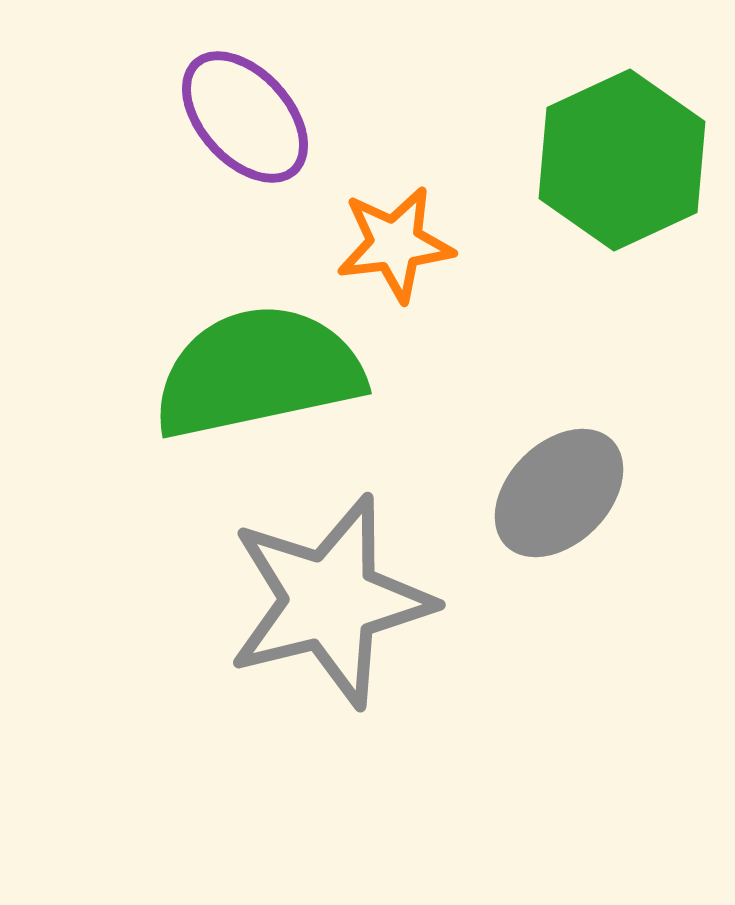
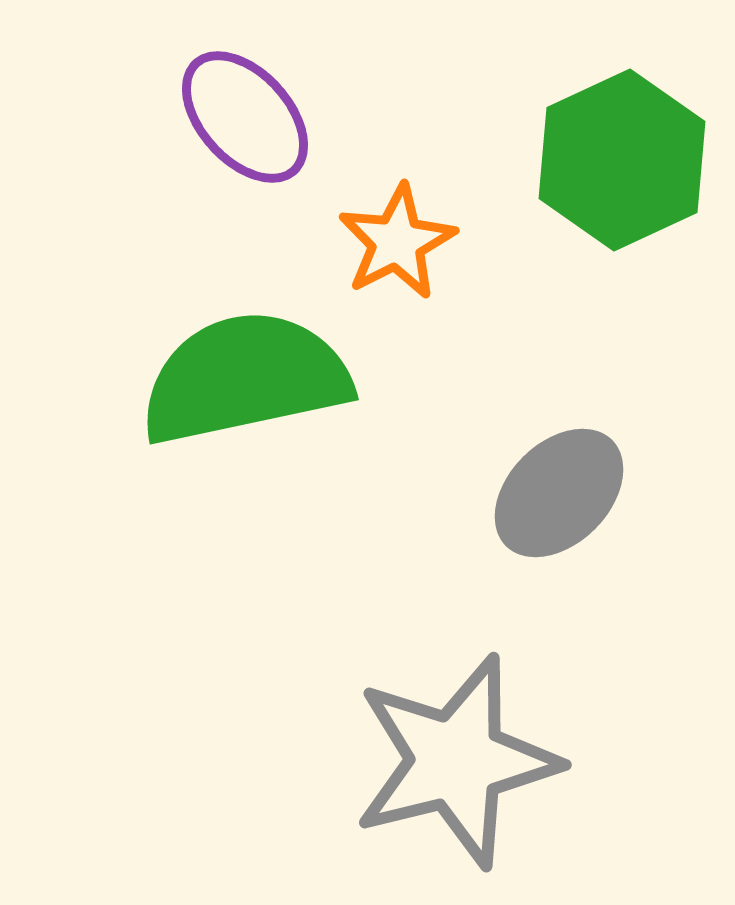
orange star: moved 2 px right, 2 px up; rotated 20 degrees counterclockwise
green semicircle: moved 13 px left, 6 px down
gray star: moved 126 px right, 160 px down
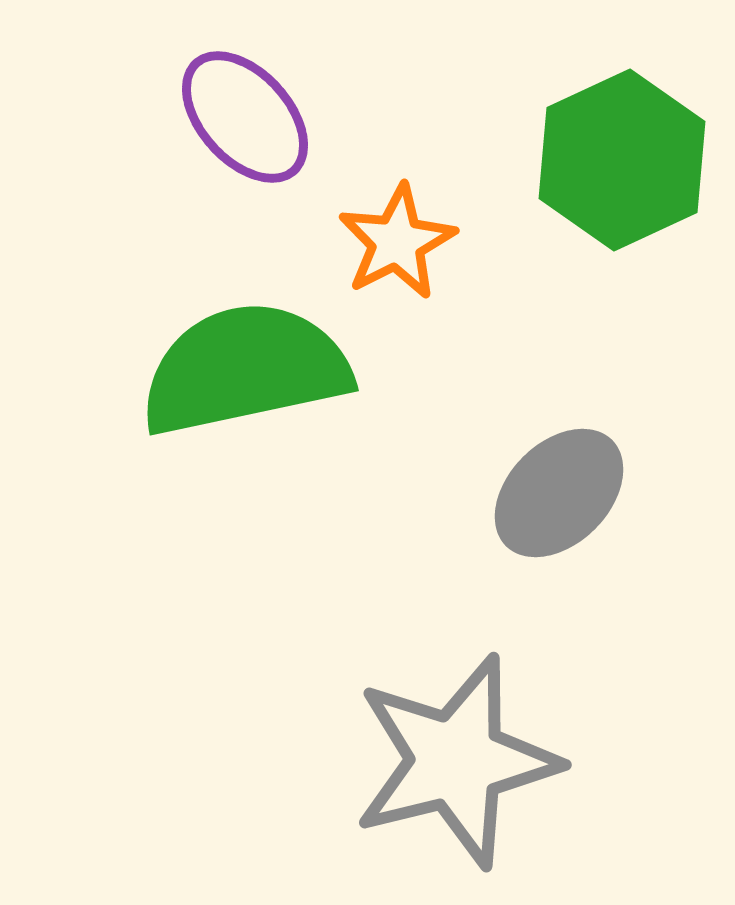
green semicircle: moved 9 px up
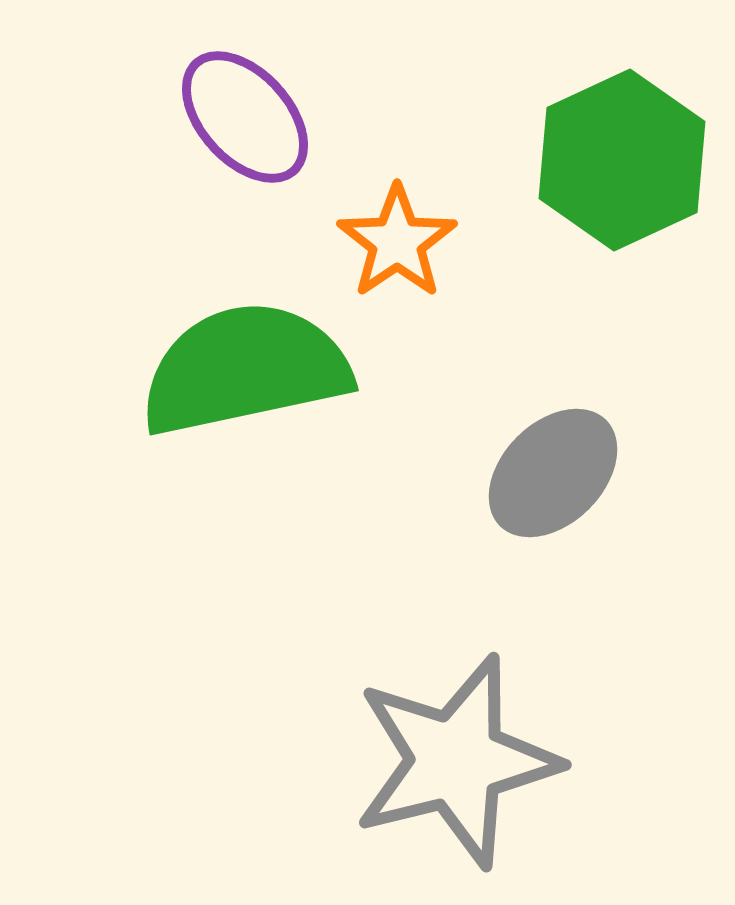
orange star: rotated 7 degrees counterclockwise
gray ellipse: moved 6 px left, 20 px up
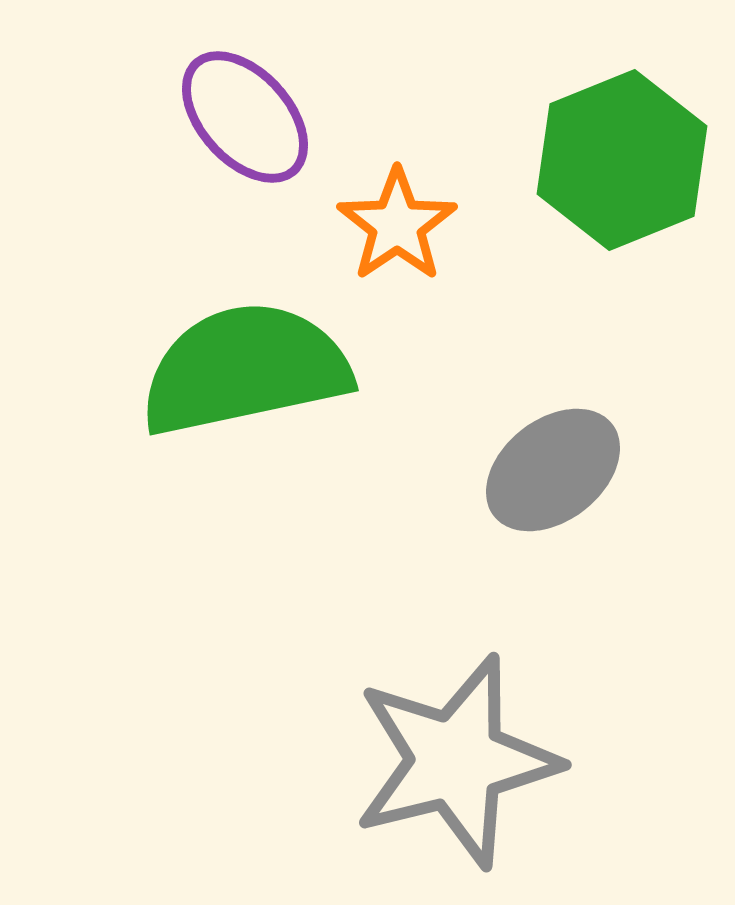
green hexagon: rotated 3 degrees clockwise
orange star: moved 17 px up
gray ellipse: moved 3 px up; rotated 7 degrees clockwise
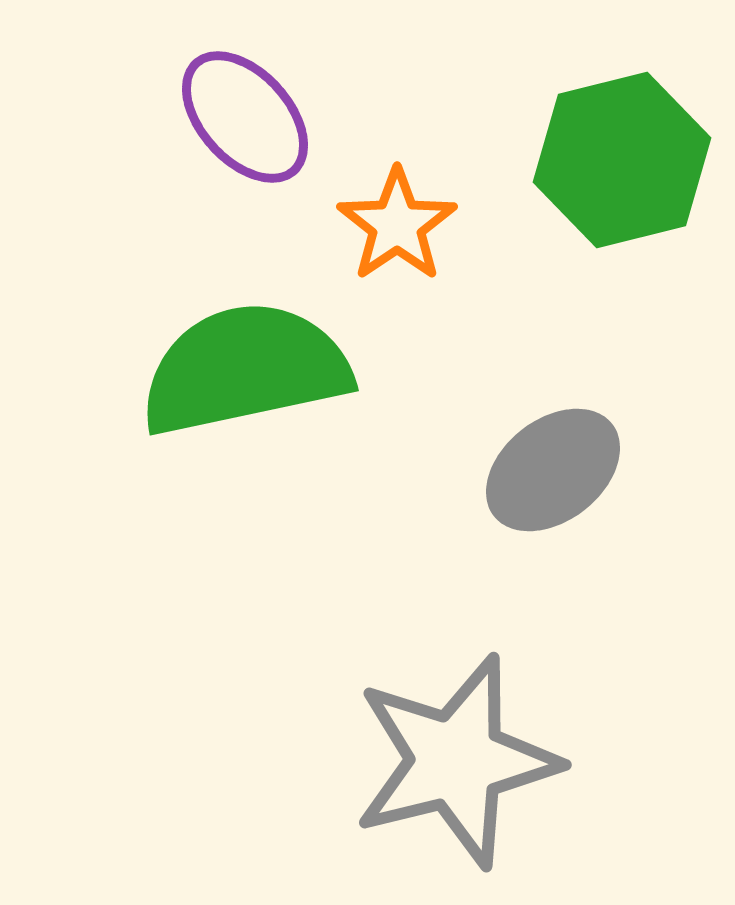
green hexagon: rotated 8 degrees clockwise
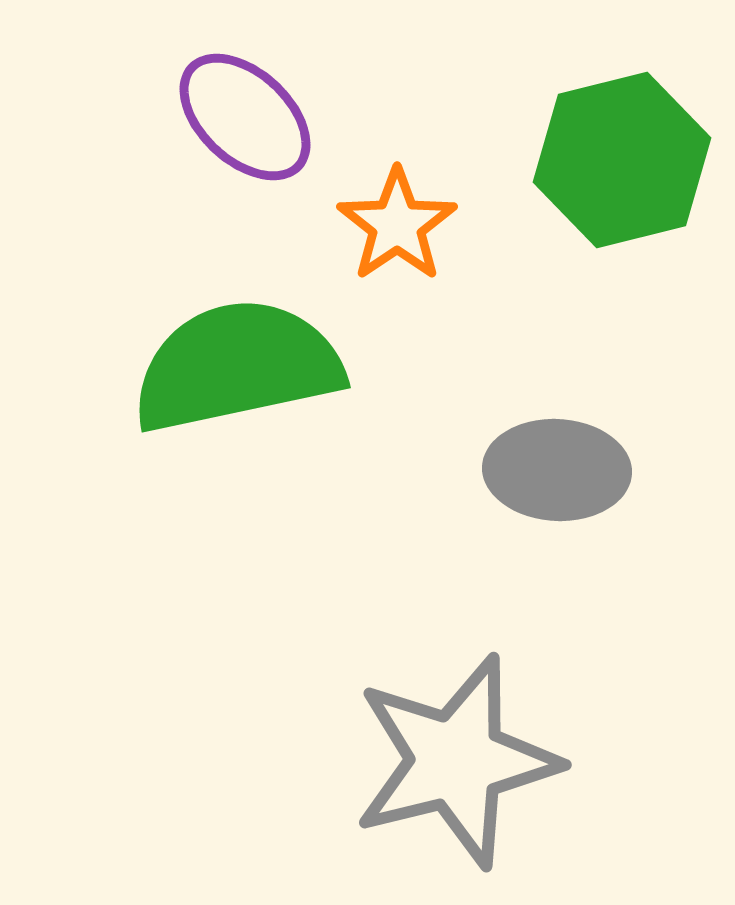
purple ellipse: rotated 5 degrees counterclockwise
green semicircle: moved 8 px left, 3 px up
gray ellipse: moved 4 px right; rotated 41 degrees clockwise
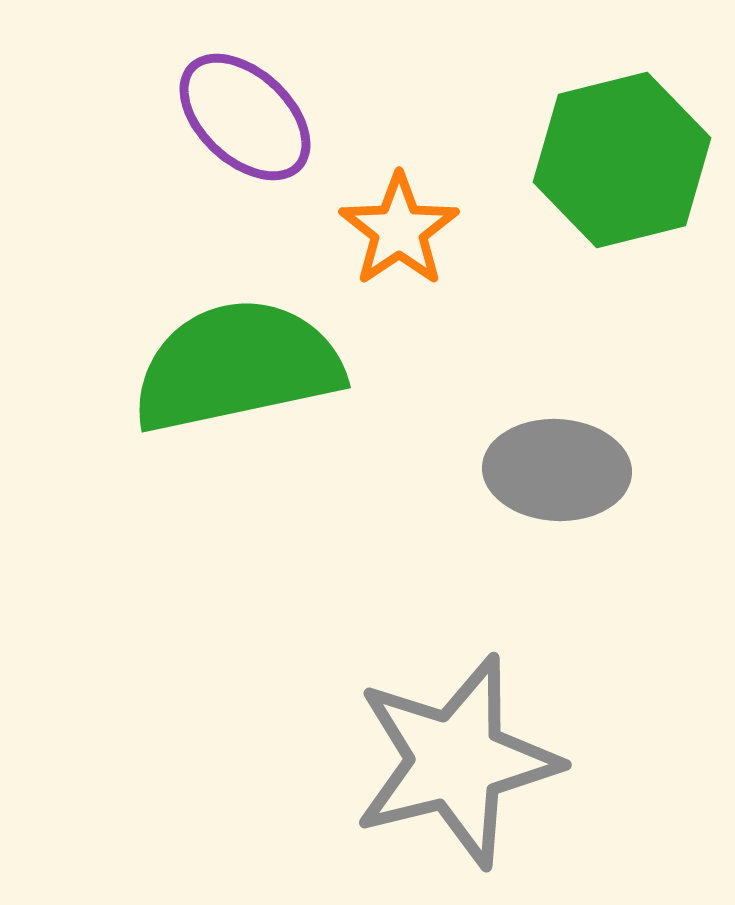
orange star: moved 2 px right, 5 px down
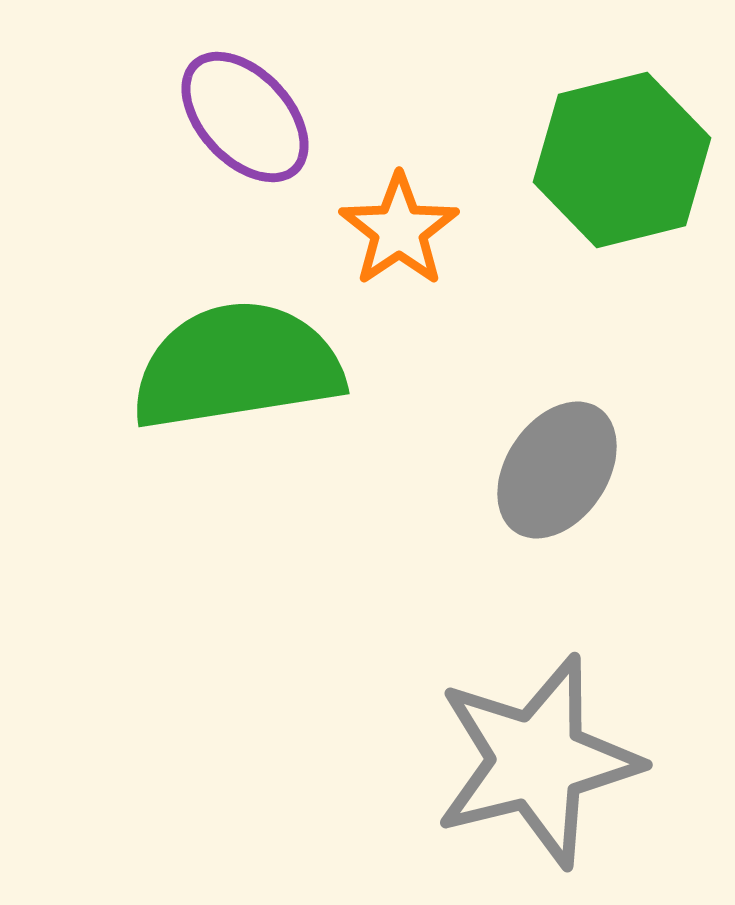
purple ellipse: rotated 4 degrees clockwise
green semicircle: rotated 3 degrees clockwise
gray ellipse: rotated 59 degrees counterclockwise
gray star: moved 81 px right
